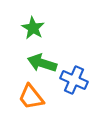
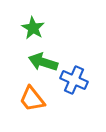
green arrow: moved 1 px right, 1 px up
orange trapezoid: moved 1 px right, 2 px down
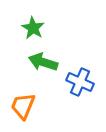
blue cross: moved 6 px right, 2 px down
orange trapezoid: moved 9 px left, 7 px down; rotated 60 degrees clockwise
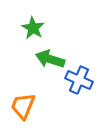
green arrow: moved 7 px right, 3 px up
blue cross: moved 1 px left, 2 px up
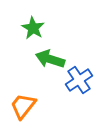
blue cross: rotated 32 degrees clockwise
orange trapezoid: rotated 16 degrees clockwise
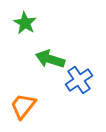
green star: moved 8 px left, 5 px up
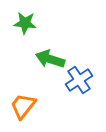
green star: rotated 25 degrees counterclockwise
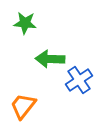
green arrow: rotated 16 degrees counterclockwise
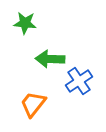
blue cross: moved 1 px down
orange trapezoid: moved 10 px right, 2 px up
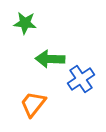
blue cross: moved 2 px right, 2 px up
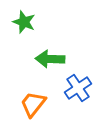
green star: moved 1 px left, 1 px up; rotated 15 degrees clockwise
blue cross: moved 3 px left, 9 px down
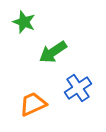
green arrow: moved 3 px right, 7 px up; rotated 36 degrees counterclockwise
orange trapezoid: rotated 28 degrees clockwise
